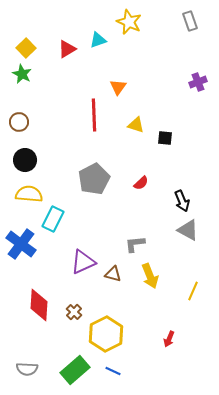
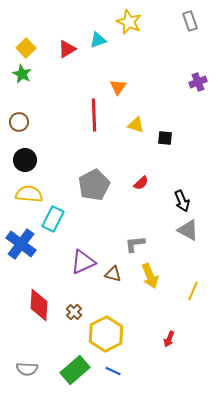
gray pentagon: moved 6 px down
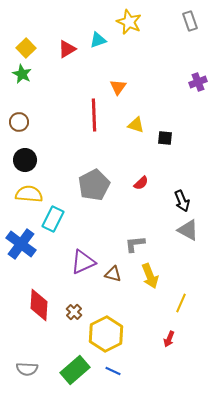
yellow line: moved 12 px left, 12 px down
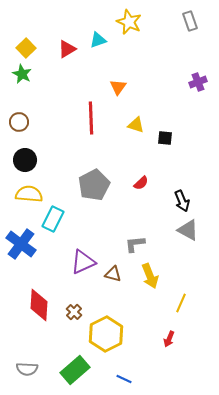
red line: moved 3 px left, 3 px down
blue line: moved 11 px right, 8 px down
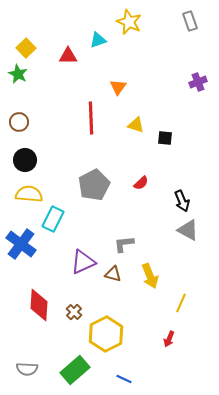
red triangle: moved 1 px right, 7 px down; rotated 30 degrees clockwise
green star: moved 4 px left
gray L-shape: moved 11 px left
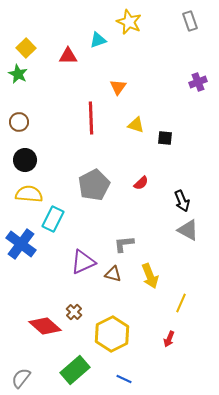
red diamond: moved 6 px right, 21 px down; rotated 52 degrees counterclockwise
yellow hexagon: moved 6 px right
gray semicircle: moved 6 px left, 9 px down; rotated 125 degrees clockwise
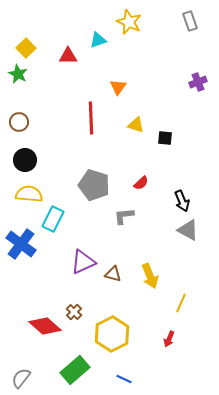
gray pentagon: rotated 28 degrees counterclockwise
gray L-shape: moved 28 px up
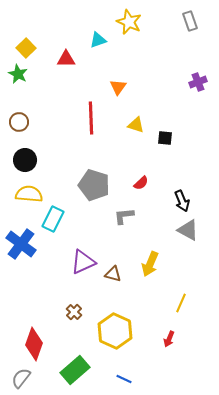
red triangle: moved 2 px left, 3 px down
yellow arrow: moved 12 px up; rotated 45 degrees clockwise
red diamond: moved 11 px left, 18 px down; rotated 68 degrees clockwise
yellow hexagon: moved 3 px right, 3 px up; rotated 8 degrees counterclockwise
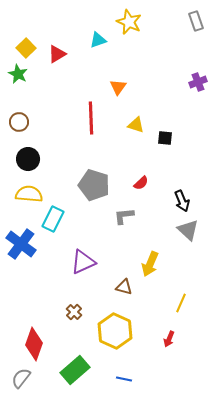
gray rectangle: moved 6 px right
red triangle: moved 9 px left, 5 px up; rotated 30 degrees counterclockwise
black circle: moved 3 px right, 1 px up
gray triangle: rotated 15 degrees clockwise
brown triangle: moved 11 px right, 13 px down
blue line: rotated 14 degrees counterclockwise
